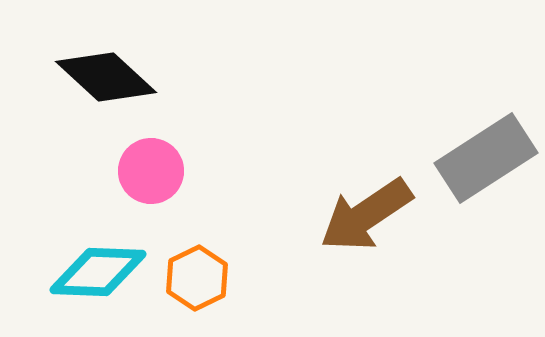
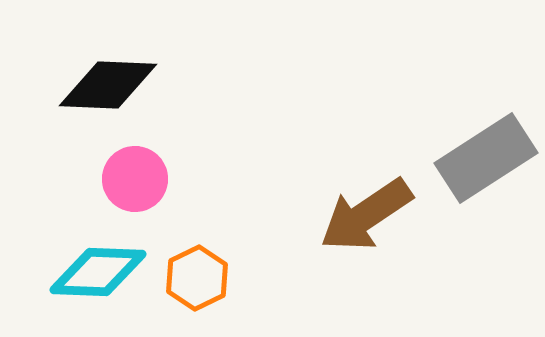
black diamond: moved 2 px right, 8 px down; rotated 40 degrees counterclockwise
pink circle: moved 16 px left, 8 px down
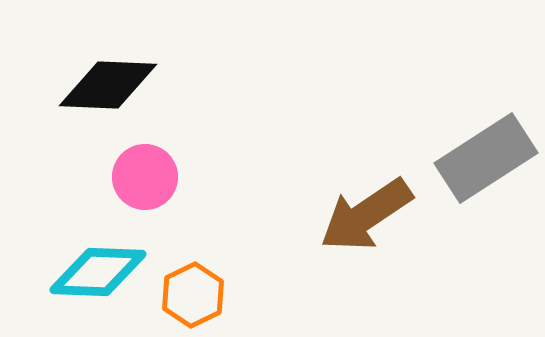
pink circle: moved 10 px right, 2 px up
orange hexagon: moved 4 px left, 17 px down
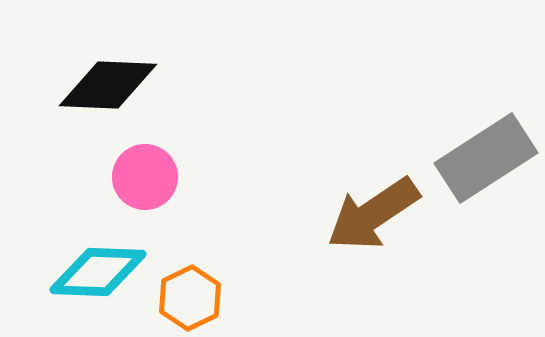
brown arrow: moved 7 px right, 1 px up
orange hexagon: moved 3 px left, 3 px down
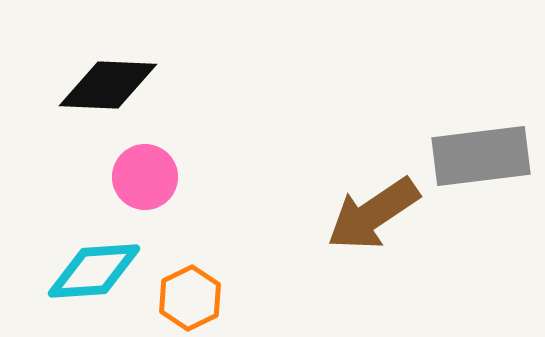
gray rectangle: moved 5 px left, 2 px up; rotated 26 degrees clockwise
cyan diamond: moved 4 px left, 1 px up; rotated 6 degrees counterclockwise
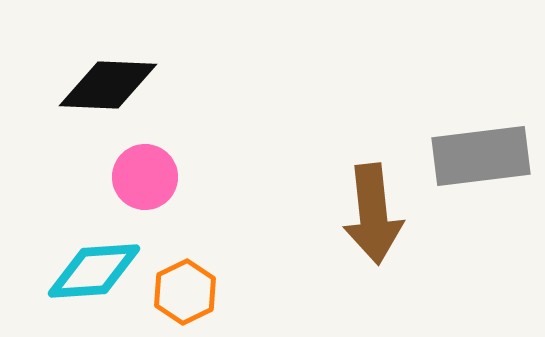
brown arrow: rotated 62 degrees counterclockwise
orange hexagon: moved 5 px left, 6 px up
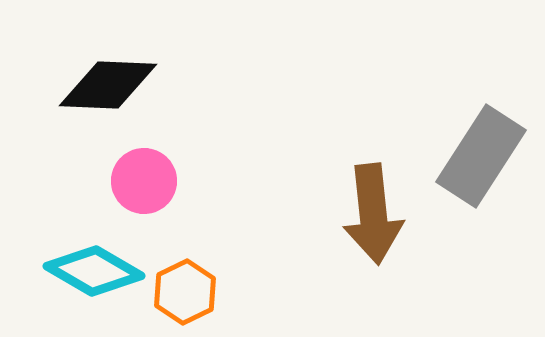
gray rectangle: rotated 50 degrees counterclockwise
pink circle: moved 1 px left, 4 px down
cyan diamond: rotated 34 degrees clockwise
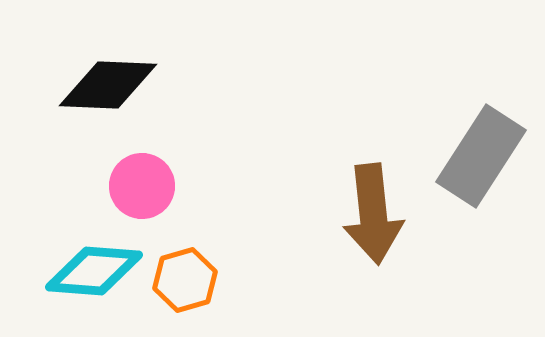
pink circle: moved 2 px left, 5 px down
cyan diamond: rotated 26 degrees counterclockwise
orange hexagon: moved 12 px up; rotated 10 degrees clockwise
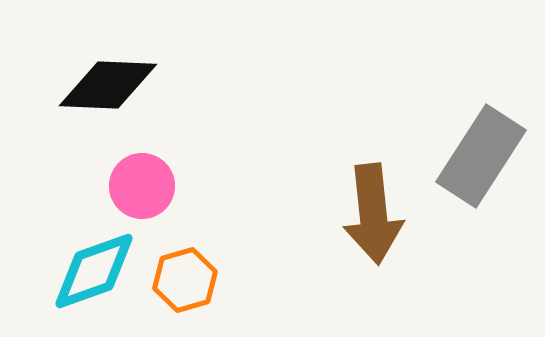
cyan diamond: rotated 24 degrees counterclockwise
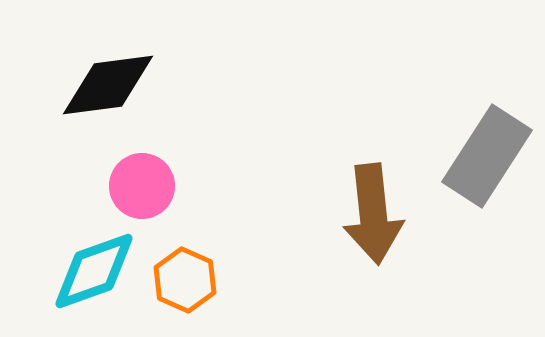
black diamond: rotated 10 degrees counterclockwise
gray rectangle: moved 6 px right
orange hexagon: rotated 20 degrees counterclockwise
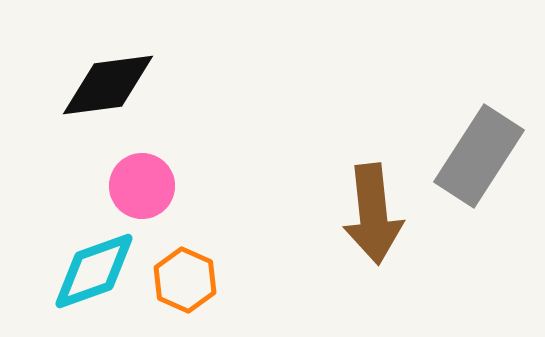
gray rectangle: moved 8 px left
